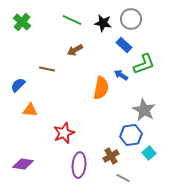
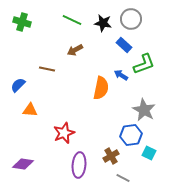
green cross: rotated 24 degrees counterclockwise
cyan square: rotated 24 degrees counterclockwise
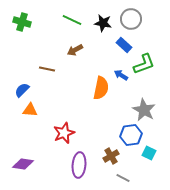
blue semicircle: moved 4 px right, 5 px down
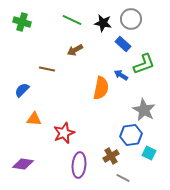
blue rectangle: moved 1 px left, 1 px up
orange triangle: moved 4 px right, 9 px down
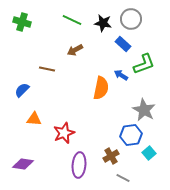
cyan square: rotated 24 degrees clockwise
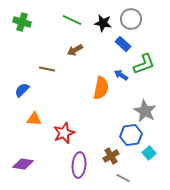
gray star: moved 1 px right, 1 px down
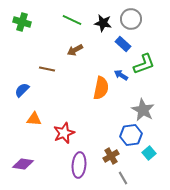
gray star: moved 2 px left, 1 px up
gray line: rotated 32 degrees clockwise
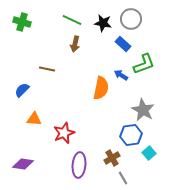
brown arrow: moved 6 px up; rotated 49 degrees counterclockwise
brown cross: moved 1 px right, 2 px down
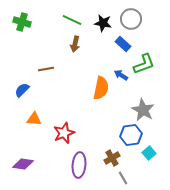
brown line: moved 1 px left; rotated 21 degrees counterclockwise
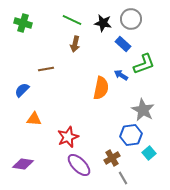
green cross: moved 1 px right, 1 px down
red star: moved 4 px right, 4 px down
purple ellipse: rotated 50 degrees counterclockwise
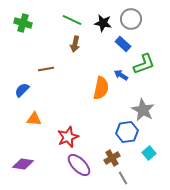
blue hexagon: moved 4 px left, 3 px up
